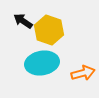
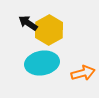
black arrow: moved 5 px right, 2 px down
yellow hexagon: rotated 12 degrees clockwise
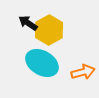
cyan ellipse: rotated 40 degrees clockwise
orange arrow: moved 1 px up
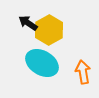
orange arrow: rotated 85 degrees counterclockwise
